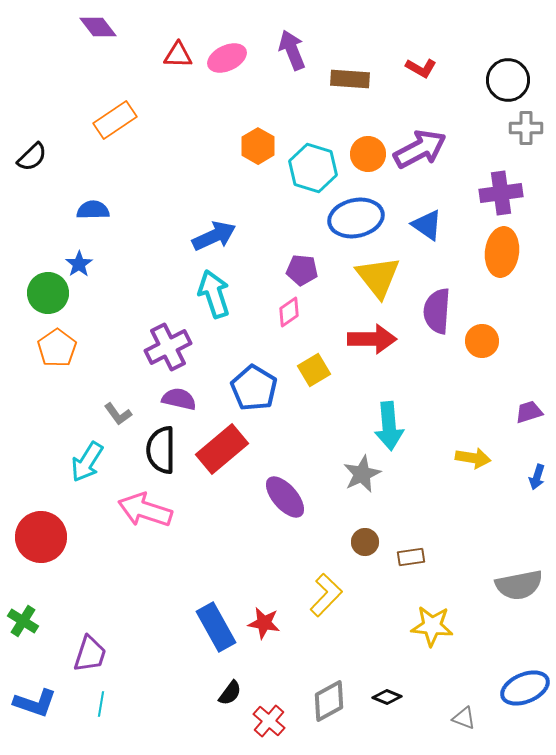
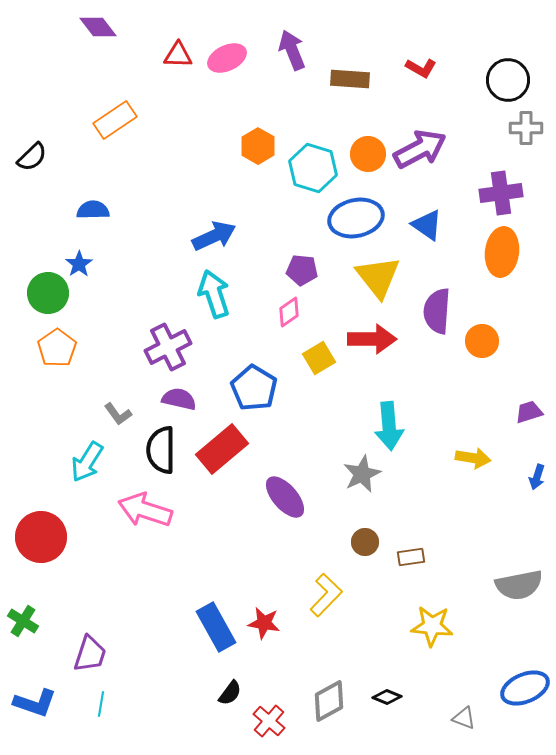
yellow square at (314, 370): moved 5 px right, 12 px up
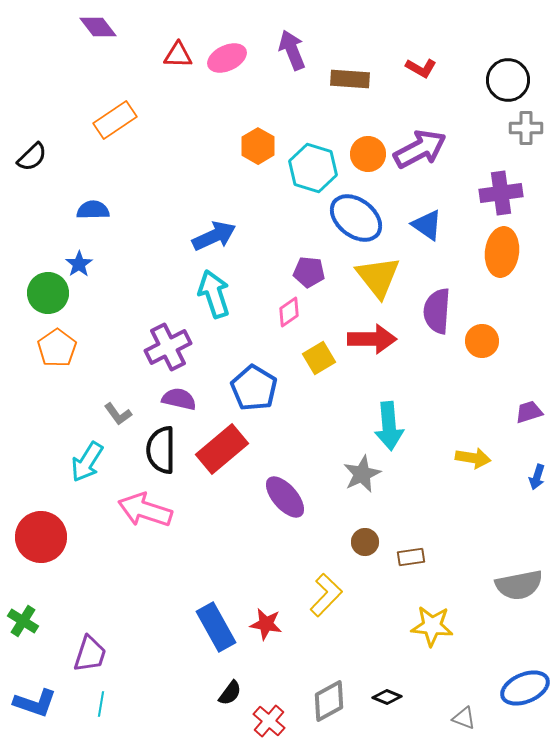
blue ellipse at (356, 218): rotated 50 degrees clockwise
purple pentagon at (302, 270): moved 7 px right, 2 px down
red star at (264, 623): moved 2 px right, 1 px down
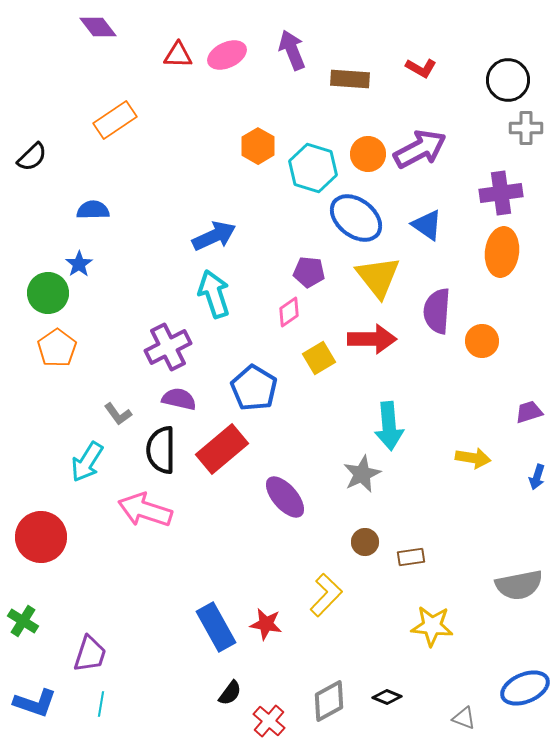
pink ellipse at (227, 58): moved 3 px up
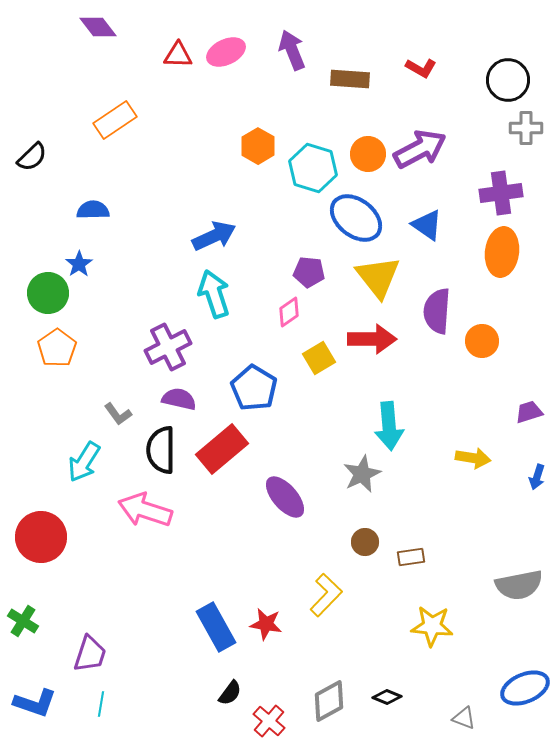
pink ellipse at (227, 55): moved 1 px left, 3 px up
cyan arrow at (87, 462): moved 3 px left
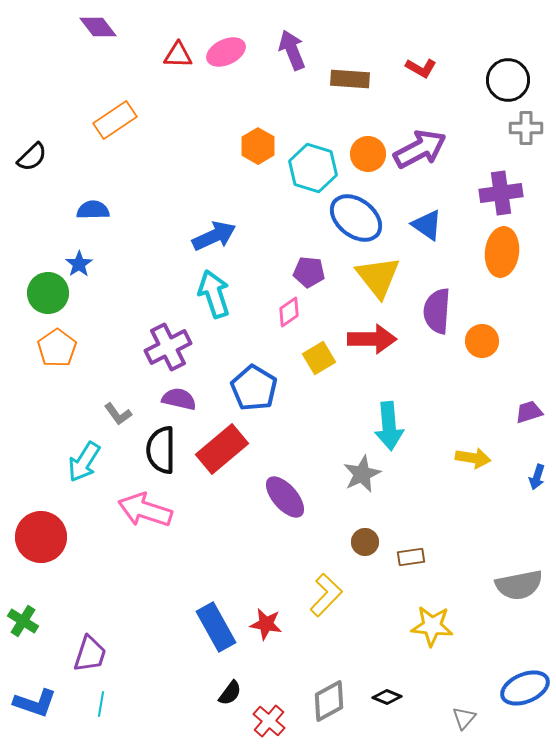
gray triangle at (464, 718): rotated 50 degrees clockwise
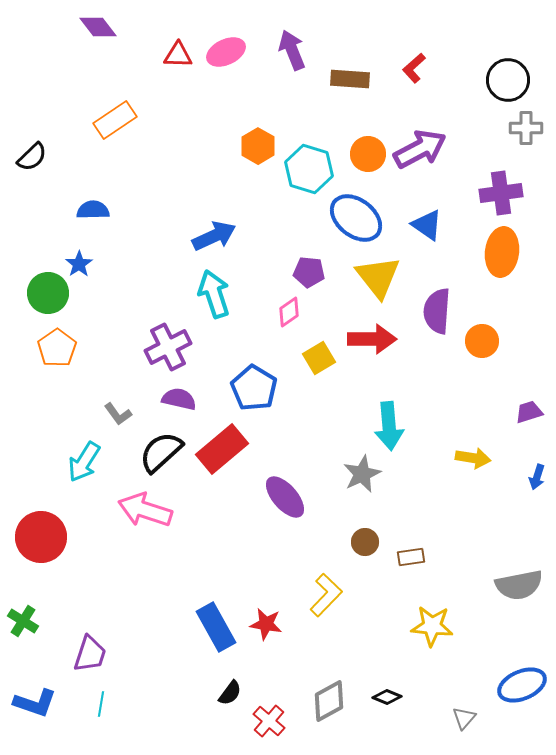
red L-shape at (421, 68): moved 7 px left; rotated 108 degrees clockwise
cyan hexagon at (313, 168): moved 4 px left, 1 px down
black semicircle at (161, 450): moved 2 px down; rotated 48 degrees clockwise
blue ellipse at (525, 688): moved 3 px left, 3 px up
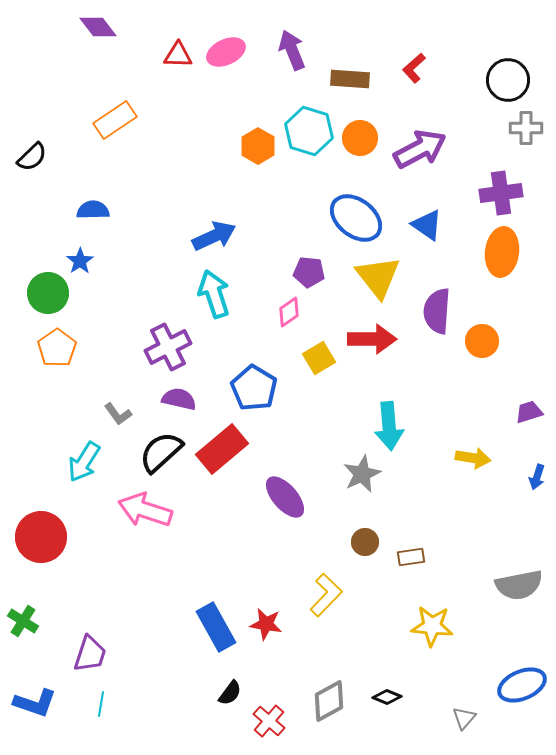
orange circle at (368, 154): moved 8 px left, 16 px up
cyan hexagon at (309, 169): moved 38 px up
blue star at (79, 264): moved 1 px right, 3 px up
